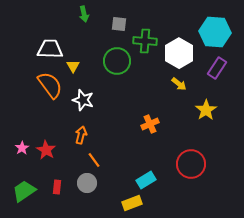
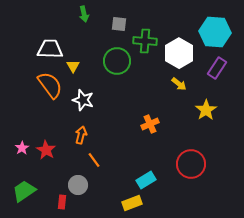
gray circle: moved 9 px left, 2 px down
red rectangle: moved 5 px right, 15 px down
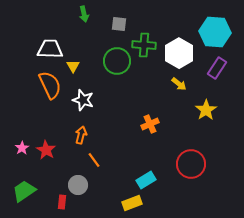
green cross: moved 1 px left, 4 px down
orange semicircle: rotated 12 degrees clockwise
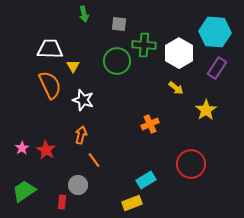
yellow arrow: moved 3 px left, 4 px down
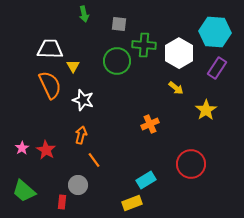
green trapezoid: rotated 105 degrees counterclockwise
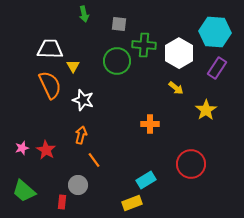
orange cross: rotated 24 degrees clockwise
pink star: rotated 16 degrees clockwise
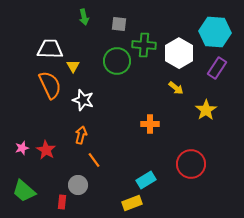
green arrow: moved 3 px down
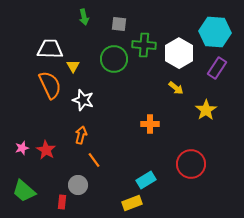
green circle: moved 3 px left, 2 px up
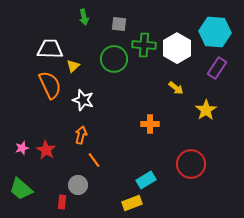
white hexagon: moved 2 px left, 5 px up
yellow triangle: rotated 16 degrees clockwise
green trapezoid: moved 3 px left, 2 px up
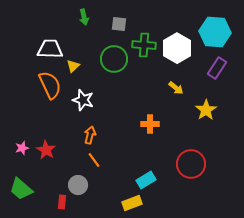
orange arrow: moved 9 px right
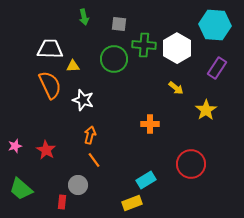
cyan hexagon: moved 7 px up
yellow triangle: rotated 40 degrees clockwise
pink star: moved 7 px left, 2 px up
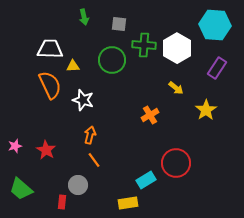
green circle: moved 2 px left, 1 px down
orange cross: moved 9 px up; rotated 30 degrees counterclockwise
red circle: moved 15 px left, 1 px up
yellow rectangle: moved 4 px left; rotated 12 degrees clockwise
